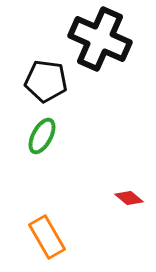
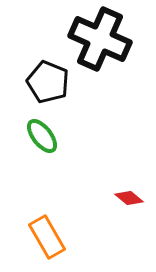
black pentagon: moved 2 px right, 1 px down; rotated 15 degrees clockwise
green ellipse: rotated 66 degrees counterclockwise
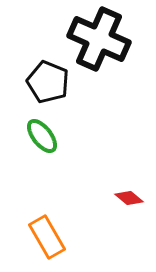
black cross: moved 1 px left
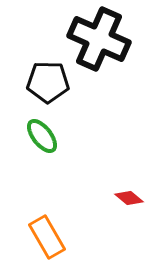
black pentagon: rotated 21 degrees counterclockwise
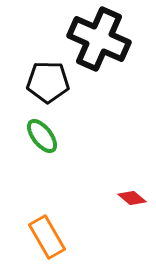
red diamond: moved 3 px right
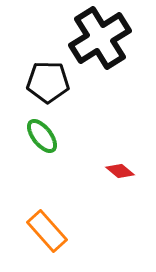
black cross: moved 1 px right, 1 px up; rotated 34 degrees clockwise
red diamond: moved 12 px left, 27 px up
orange rectangle: moved 6 px up; rotated 12 degrees counterclockwise
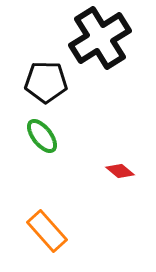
black pentagon: moved 2 px left
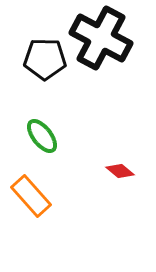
black cross: moved 1 px right; rotated 30 degrees counterclockwise
black pentagon: moved 1 px left, 23 px up
orange rectangle: moved 16 px left, 35 px up
